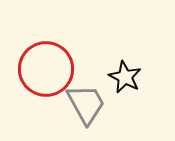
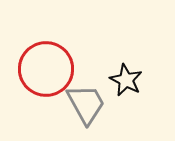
black star: moved 1 px right, 3 px down
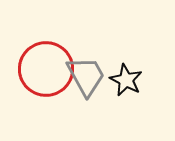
gray trapezoid: moved 28 px up
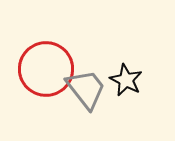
gray trapezoid: moved 13 px down; rotated 9 degrees counterclockwise
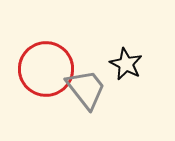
black star: moved 16 px up
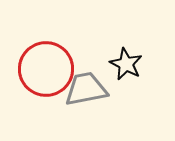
gray trapezoid: rotated 63 degrees counterclockwise
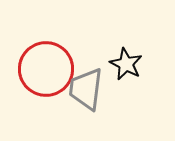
gray trapezoid: rotated 72 degrees counterclockwise
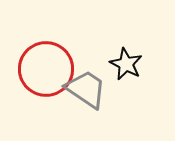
gray trapezoid: rotated 117 degrees clockwise
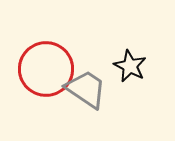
black star: moved 4 px right, 2 px down
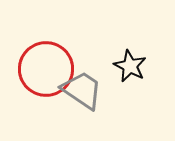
gray trapezoid: moved 4 px left, 1 px down
